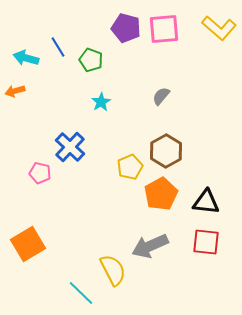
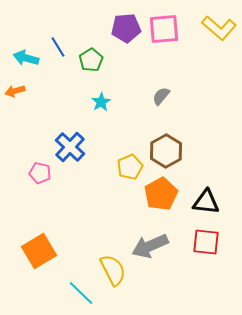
purple pentagon: rotated 20 degrees counterclockwise
green pentagon: rotated 20 degrees clockwise
orange square: moved 11 px right, 7 px down
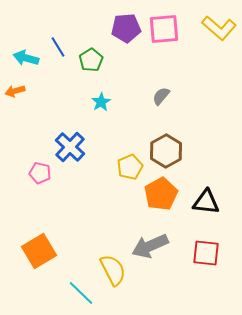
red square: moved 11 px down
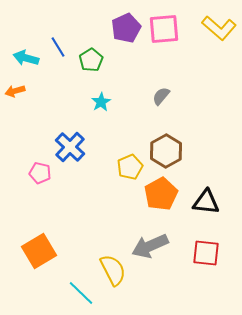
purple pentagon: rotated 20 degrees counterclockwise
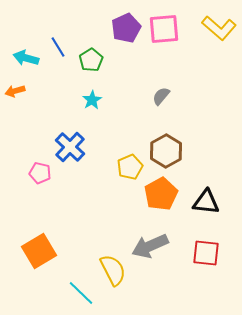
cyan star: moved 9 px left, 2 px up
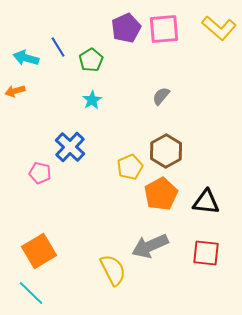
cyan line: moved 50 px left
